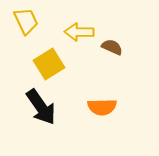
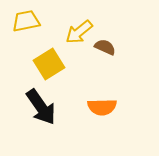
yellow trapezoid: rotated 76 degrees counterclockwise
yellow arrow: rotated 40 degrees counterclockwise
brown semicircle: moved 7 px left
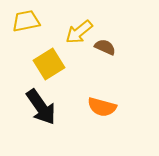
orange semicircle: rotated 16 degrees clockwise
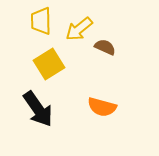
yellow trapezoid: moved 15 px right; rotated 80 degrees counterclockwise
yellow arrow: moved 3 px up
black arrow: moved 3 px left, 2 px down
